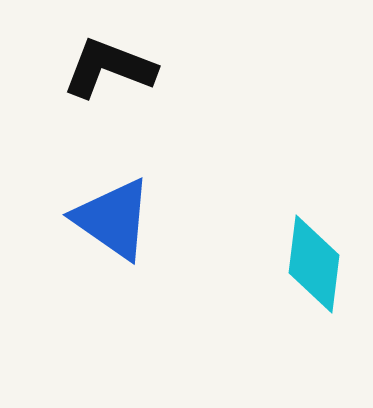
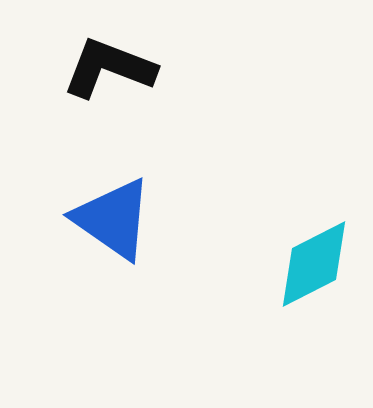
cyan diamond: rotated 56 degrees clockwise
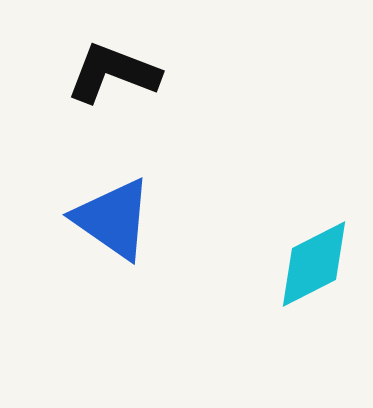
black L-shape: moved 4 px right, 5 px down
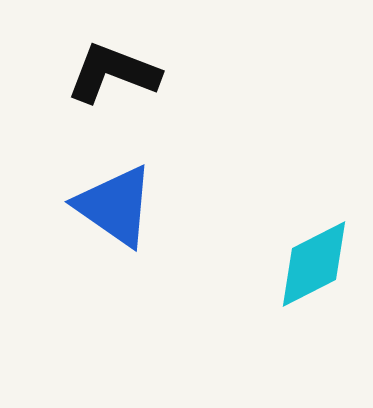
blue triangle: moved 2 px right, 13 px up
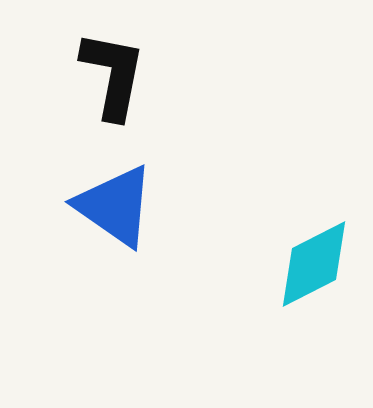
black L-shape: moved 2 px down; rotated 80 degrees clockwise
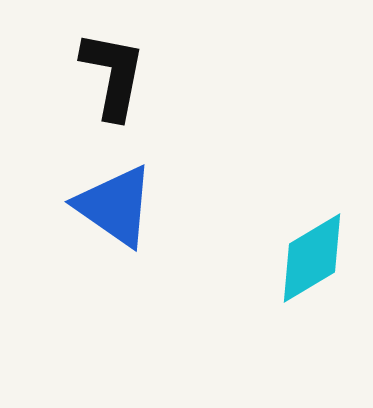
cyan diamond: moved 2 px left, 6 px up; rotated 4 degrees counterclockwise
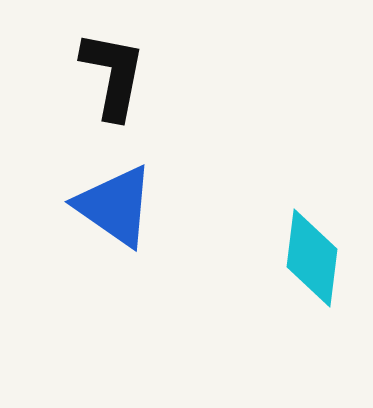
cyan diamond: rotated 52 degrees counterclockwise
